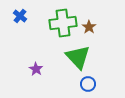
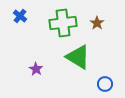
brown star: moved 8 px right, 4 px up
green triangle: rotated 16 degrees counterclockwise
blue circle: moved 17 px right
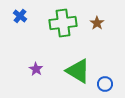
green triangle: moved 14 px down
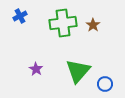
blue cross: rotated 24 degrees clockwise
brown star: moved 4 px left, 2 px down
green triangle: rotated 40 degrees clockwise
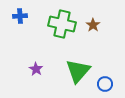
blue cross: rotated 24 degrees clockwise
green cross: moved 1 px left, 1 px down; rotated 20 degrees clockwise
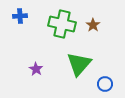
green triangle: moved 1 px right, 7 px up
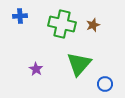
brown star: rotated 16 degrees clockwise
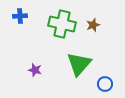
purple star: moved 1 px left, 1 px down; rotated 16 degrees counterclockwise
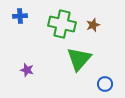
green triangle: moved 5 px up
purple star: moved 8 px left
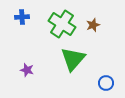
blue cross: moved 2 px right, 1 px down
green cross: rotated 20 degrees clockwise
green triangle: moved 6 px left
blue circle: moved 1 px right, 1 px up
